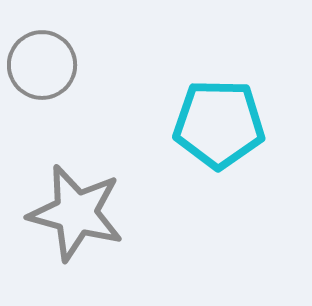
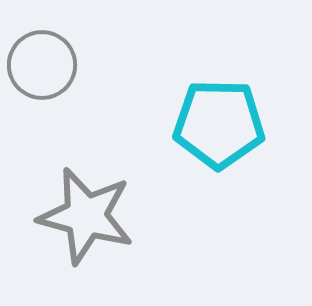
gray star: moved 10 px right, 3 px down
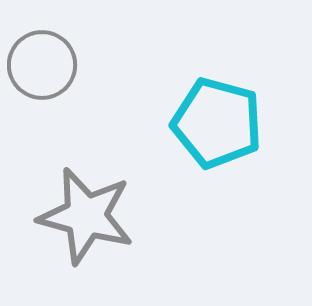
cyan pentagon: moved 2 px left, 1 px up; rotated 14 degrees clockwise
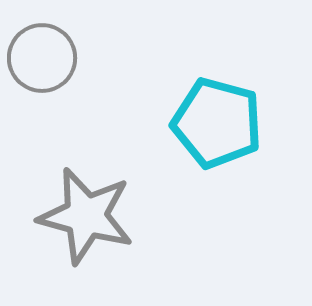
gray circle: moved 7 px up
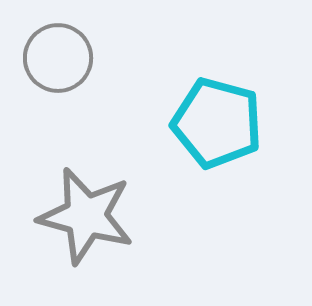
gray circle: moved 16 px right
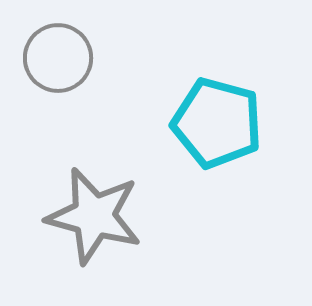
gray star: moved 8 px right
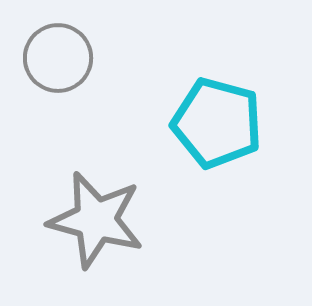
gray star: moved 2 px right, 4 px down
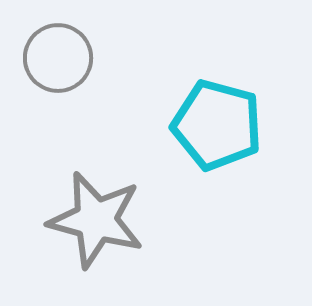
cyan pentagon: moved 2 px down
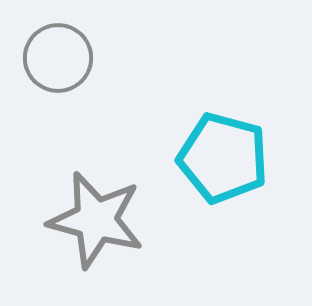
cyan pentagon: moved 6 px right, 33 px down
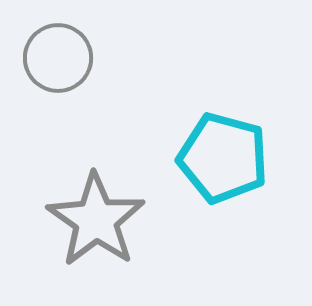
gray star: rotated 20 degrees clockwise
